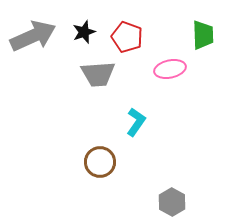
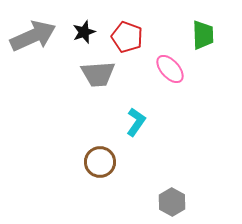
pink ellipse: rotated 60 degrees clockwise
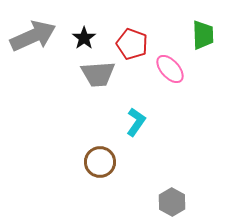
black star: moved 6 px down; rotated 15 degrees counterclockwise
red pentagon: moved 5 px right, 7 px down
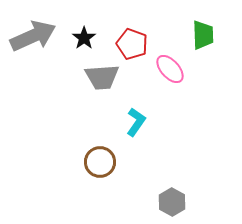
gray trapezoid: moved 4 px right, 3 px down
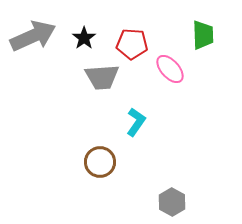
red pentagon: rotated 16 degrees counterclockwise
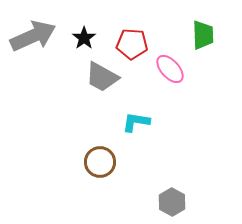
gray trapezoid: rotated 33 degrees clockwise
cyan L-shape: rotated 116 degrees counterclockwise
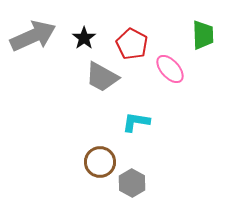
red pentagon: rotated 24 degrees clockwise
gray hexagon: moved 40 px left, 19 px up
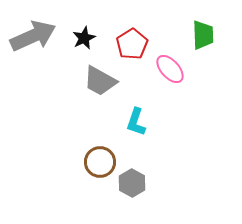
black star: rotated 10 degrees clockwise
red pentagon: rotated 12 degrees clockwise
gray trapezoid: moved 2 px left, 4 px down
cyan L-shape: rotated 80 degrees counterclockwise
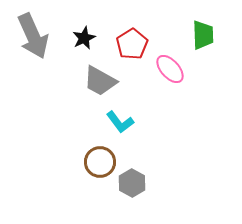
gray arrow: rotated 90 degrees clockwise
cyan L-shape: moved 16 px left; rotated 56 degrees counterclockwise
